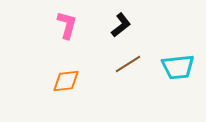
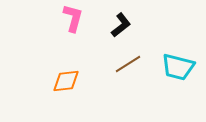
pink L-shape: moved 6 px right, 7 px up
cyan trapezoid: rotated 20 degrees clockwise
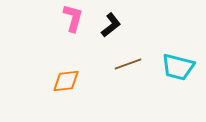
black L-shape: moved 10 px left
brown line: rotated 12 degrees clockwise
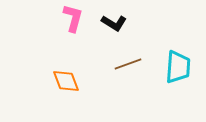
black L-shape: moved 3 px right, 2 px up; rotated 70 degrees clockwise
cyan trapezoid: rotated 100 degrees counterclockwise
orange diamond: rotated 76 degrees clockwise
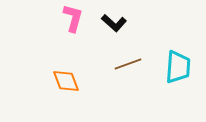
black L-shape: rotated 10 degrees clockwise
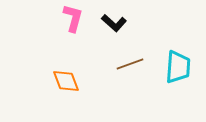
brown line: moved 2 px right
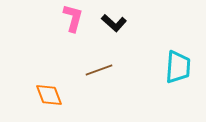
brown line: moved 31 px left, 6 px down
orange diamond: moved 17 px left, 14 px down
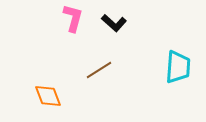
brown line: rotated 12 degrees counterclockwise
orange diamond: moved 1 px left, 1 px down
